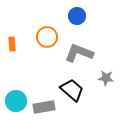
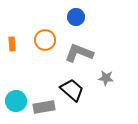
blue circle: moved 1 px left, 1 px down
orange circle: moved 2 px left, 3 px down
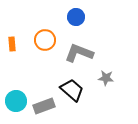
gray rectangle: moved 1 px up; rotated 10 degrees counterclockwise
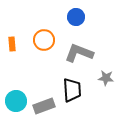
orange circle: moved 1 px left
black trapezoid: rotated 45 degrees clockwise
